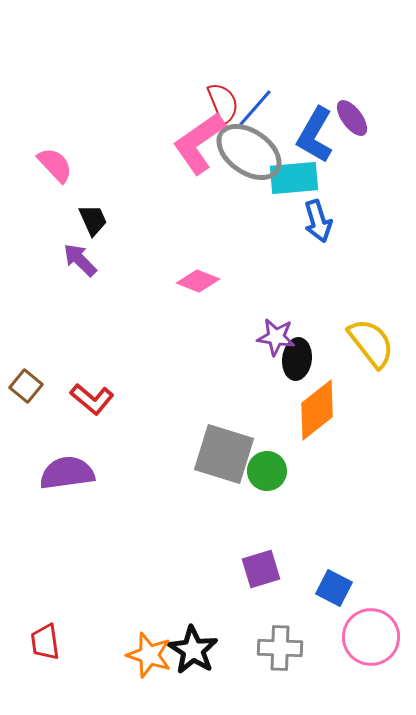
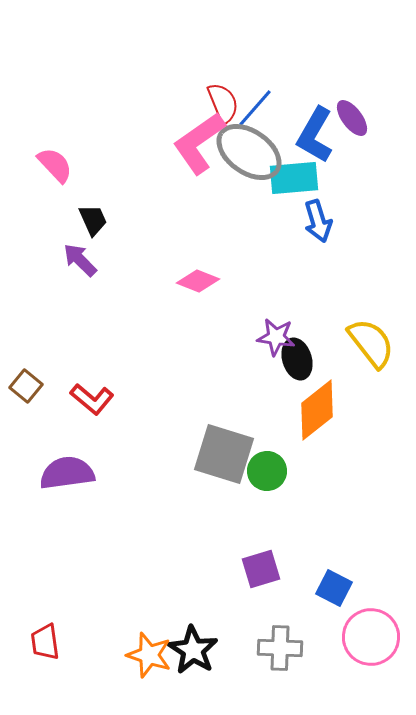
black ellipse: rotated 24 degrees counterclockwise
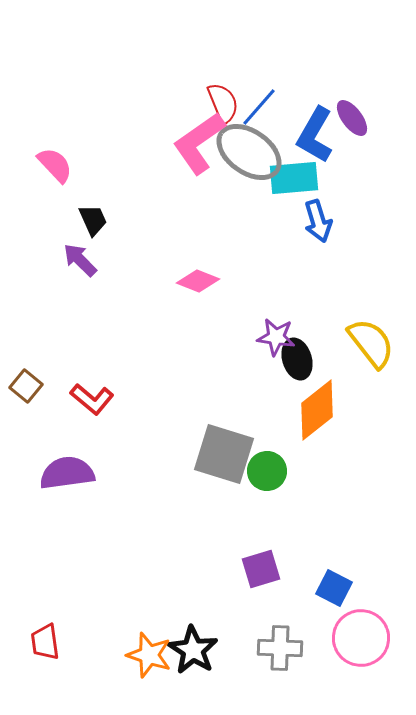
blue line: moved 4 px right, 1 px up
pink circle: moved 10 px left, 1 px down
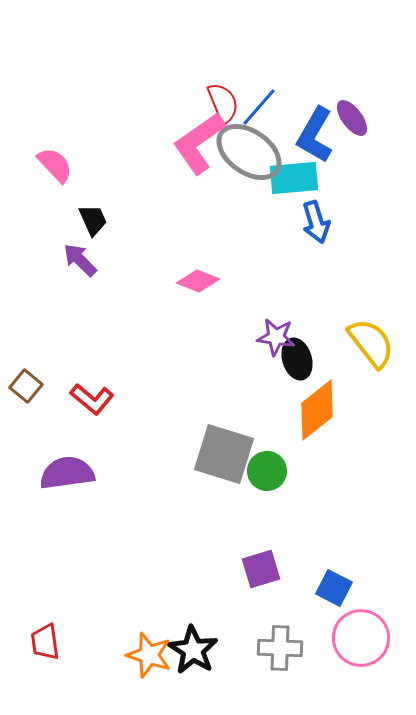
blue arrow: moved 2 px left, 1 px down
